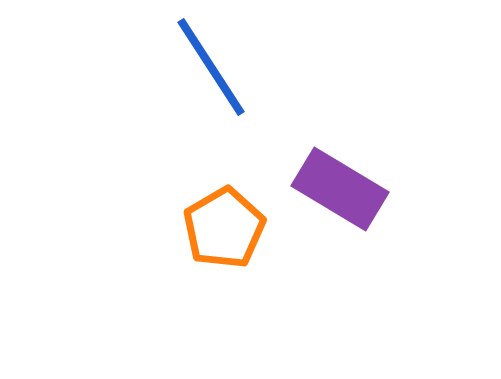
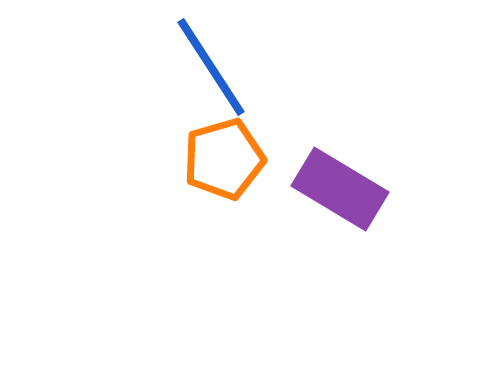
orange pentagon: moved 69 px up; rotated 14 degrees clockwise
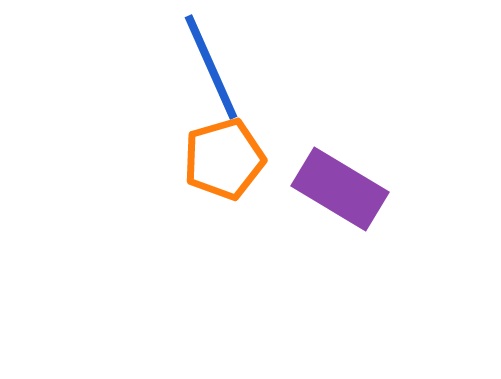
blue line: rotated 9 degrees clockwise
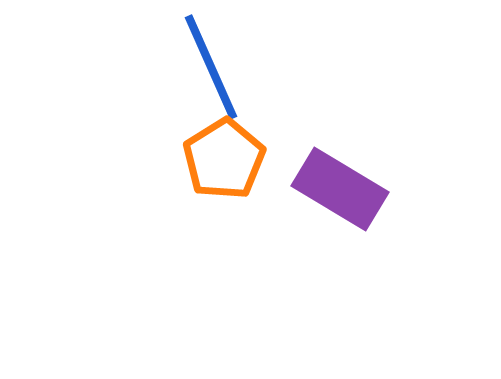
orange pentagon: rotated 16 degrees counterclockwise
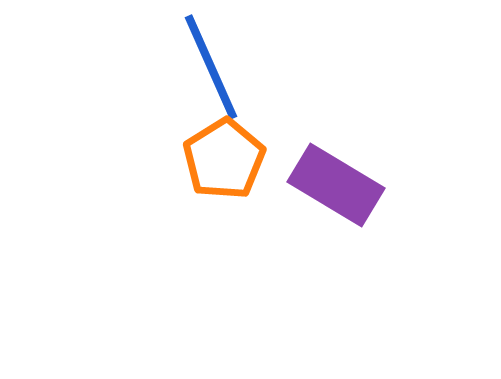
purple rectangle: moved 4 px left, 4 px up
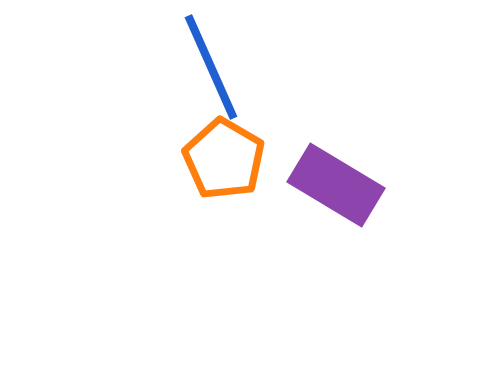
orange pentagon: rotated 10 degrees counterclockwise
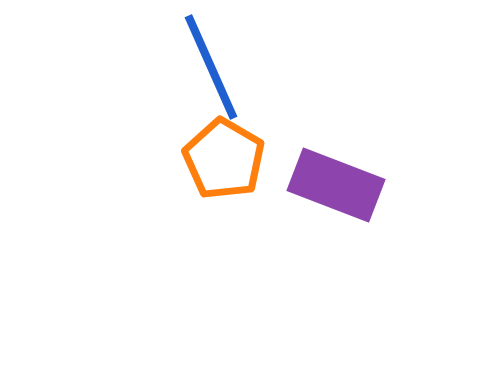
purple rectangle: rotated 10 degrees counterclockwise
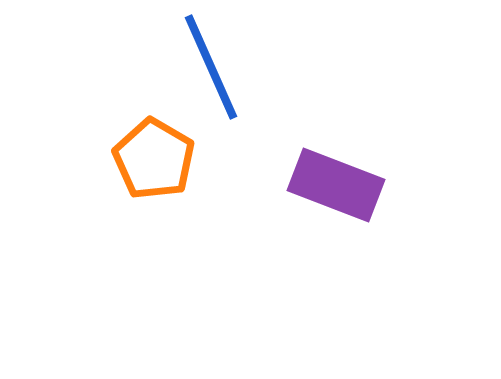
orange pentagon: moved 70 px left
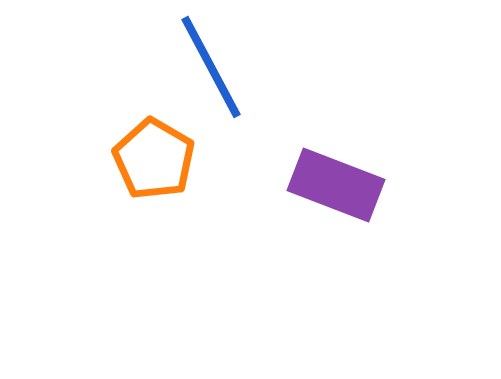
blue line: rotated 4 degrees counterclockwise
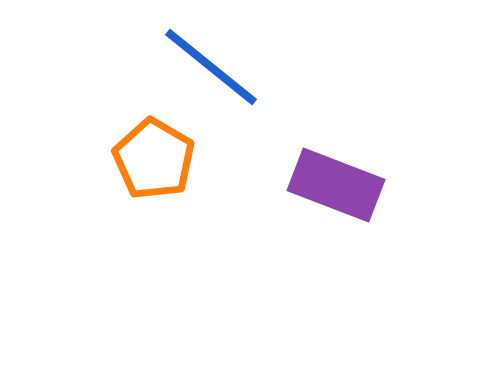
blue line: rotated 23 degrees counterclockwise
